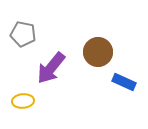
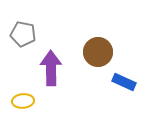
purple arrow: rotated 140 degrees clockwise
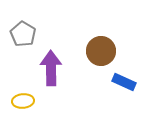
gray pentagon: rotated 20 degrees clockwise
brown circle: moved 3 px right, 1 px up
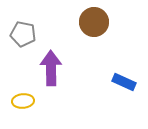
gray pentagon: rotated 20 degrees counterclockwise
brown circle: moved 7 px left, 29 px up
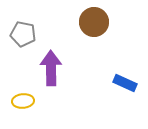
blue rectangle: moved 1 px right, 1 px down
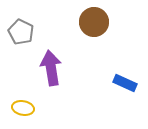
gray pentagon: moved 2 px left, 2 px up; rotated 15 degrees clockwise
purple arrow: rotated 8 degrees counterclockwise
yellow ellipse: moved 7 px down; rotated 15 degrees clockwise
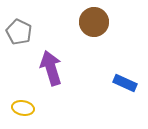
gray pentagon: moved 2 px left
purple arrow: rotated 8 degrees counterclockwise
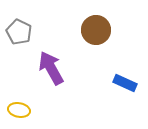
brown circle: moved 2 px right, 8 px down
purple arrow: rotated 12 degrees counterclockwise
yellow ellipse: moved 4 px left, 2 px down
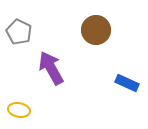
blue rectangle: moved 2 px right
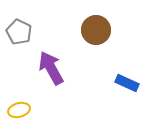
yellow ellipse: rotated 25 degrees counterclockwise
